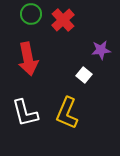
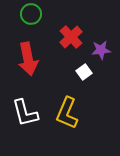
red cross: moved 8 px right, 17 px down
white square: moved 3 px up; rotated 14 degrees clockwise
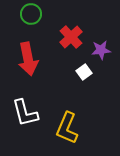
yellow L-shape: moved 15 px down
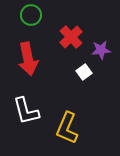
green circle: moved 1 px down
white L-shape: moved 1 px right, 2 px up
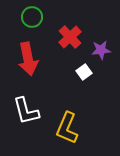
green circle: moved 1 px right, 2 px down
red cross: moved 1 px left
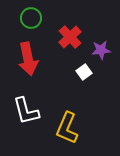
green circle: moved 1 px left, 1 px down
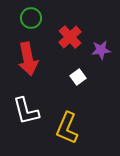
white square: moved 6 px left, 5 px down
